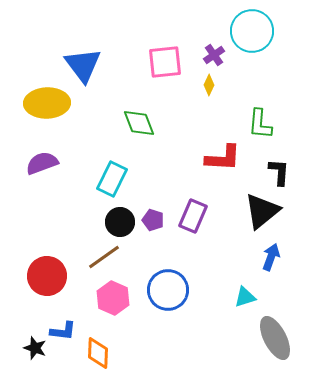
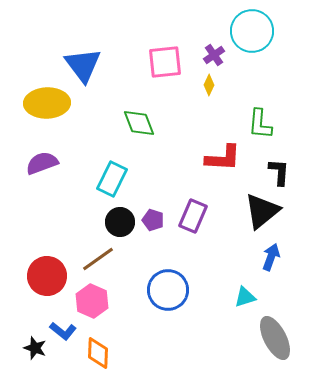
brown line: moved 6 px left, 2 px down
pink hexagon: moved 21 px left, 3 px down
blue L-shape: rotated 32 degrees clockwise
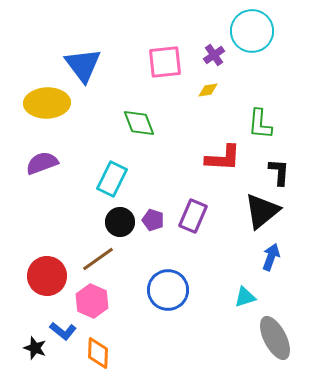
yellow diamond: moved 1 px left, 5 px down; rotated 55 degrees clockwise
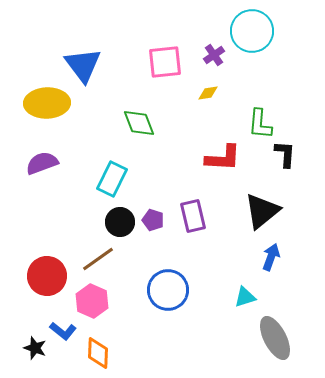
yellow diamond: moved 3 px down
black L-shape: moved 6 px right, 18 px up
purple rectangle: rotated 36 degrees counterclockwise
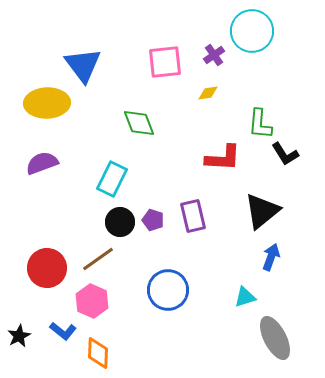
black L-shape: rotated 144 degrees clockwise
red circle: moved 8 px up
black star: moved 16 px left, 12 px up; rotated 25 degrees clockwise
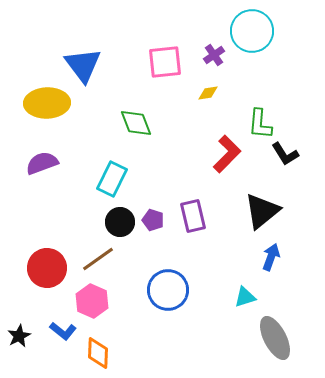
green diamond: moved 3 px left
red L-shape: moved 4 px right, 4 px up; rotated 48 degrees counterclockwise
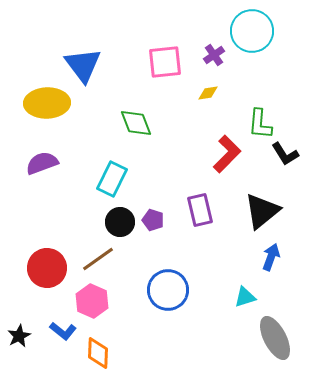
purple rectangle: moved 7 px right, 6 px up
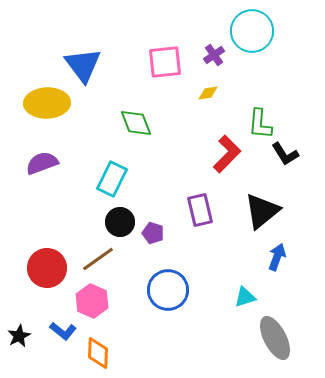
purple pentagon: moved 13 px down
blue arrow: moved 6 px right
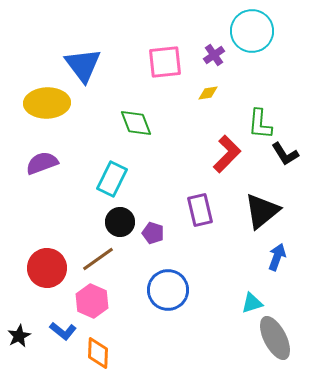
cyan triangle: moved 7 px right, 6 px down
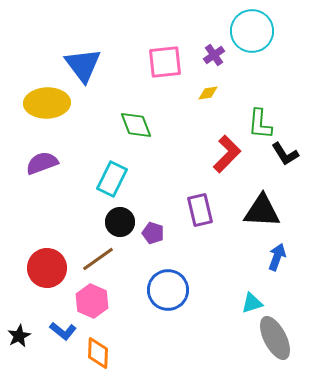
green diamond: moved 2 px down
black triangle: rotated 42 degrees clockwise
